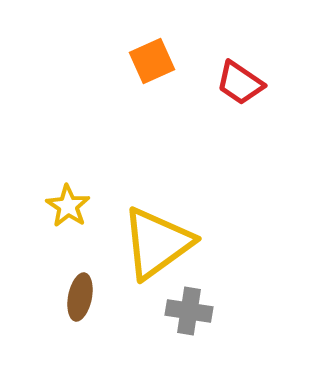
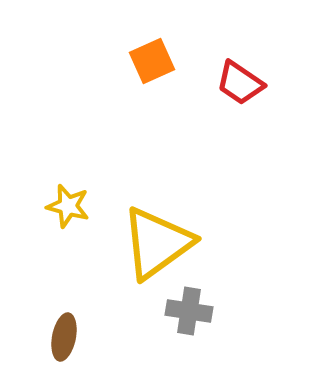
yellow star: rotated 18 degrees counterclockwise
brown ellipse: moved 16 px left, 40 px down
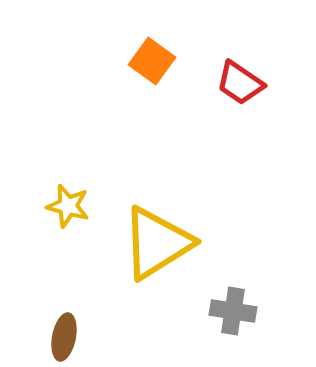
orange square: rotated 30 degrees counterclockwise
yellow triangle: rotated 4 degrees clockwise
gray cross: moved 44 px right
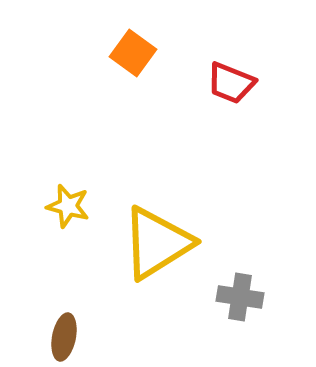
orange square: moved 19 px left, 8 px up
red trapezoid: moved 9 px left; rotated 12 degrees counterclockwise
gray cross: moved 7 px right, 14 px up
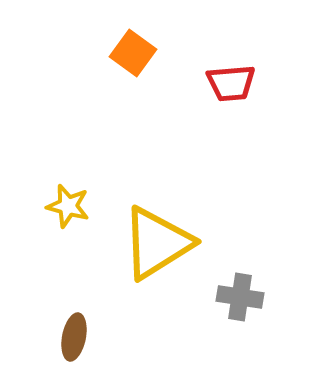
red trapezoid: rotated 27 degrees counterclockwise
brown ellipse: moved 10 px right
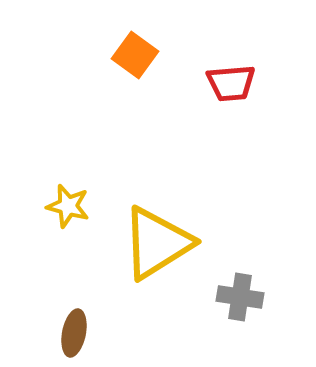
orange square: moved 2 px right, 2 px down
brown ellipse: moved 4 px up
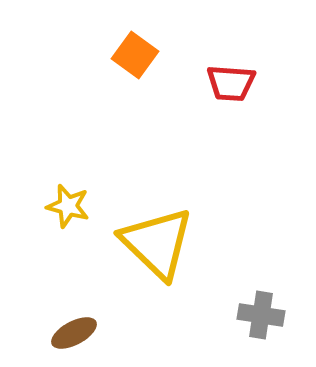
red trapezoid: rotated 9 degrees clockwise
yellow triangle: rotated 44 degrees counterclockwise
gray cross: moved 21 px right, 18 px down
brown ellipse: rotated 51 degrees clockwise
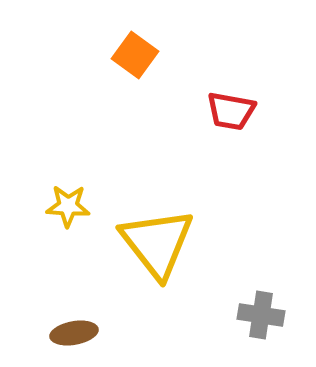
red trapezoid: moved 28 px down; rotated 6 degrees clockwise
yellow star: rotated 12 degrees counterclockwise
yellow triangle: rotated 8 degrees clockwise
brown ellipse: rotated 18 degrees clockwise
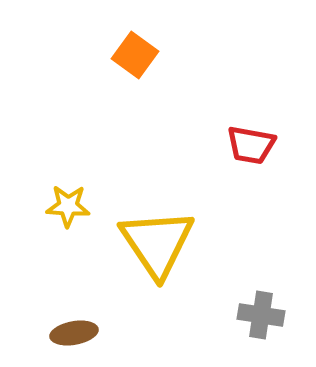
red trapezoid: moved 20 px right, 34 px down
yellow triangle: rotated 4 degrees clockwise
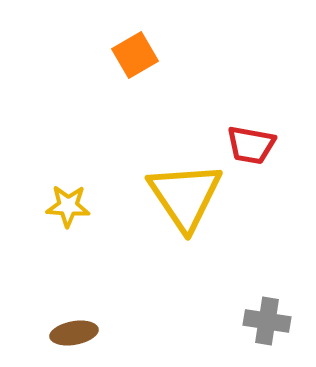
orange square: rotated 24 degrees clockwise
yellow triangle: moved 28 px right, 47 px up
gray cross: moved 6 px right, 6 px down
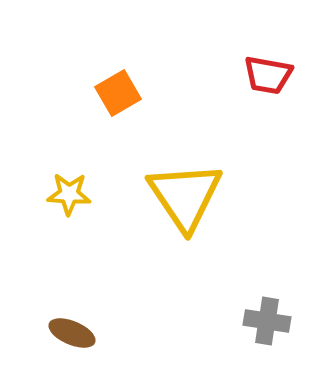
orange square: moved 17 px left, 38 px down
red trapezoid: moved 17 px right, 70 px up
yellow star: moved 1 px right, 12 px up
brown ellipse: moved 2 px left; rotated 33 degrees clockwise
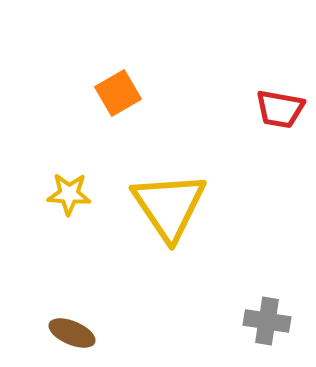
red trapezoid: moved 12 px right, 34 px down
yellow triangle: moved 16 px left, 10 px down
